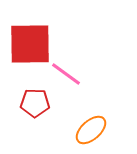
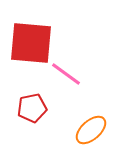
red square: moved 1 px right, 1 px up; rotated 6 degrees clockwise
red pentagon: moved 3 px left, 5 px down; rotated 12 degrees counterclockwise
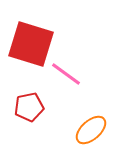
red square: moved 1 px down; rotated 12 degrees clockwise
red pentagon: moved 3 px left, 1 px up
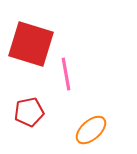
pink line: rotated 44 degrees clockwise
red pentagon: moved 5 px down
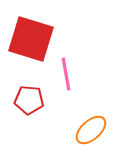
red square: moved 5 px up
red pentagon: moved 12 px up; rotated 16 degrees clockwise
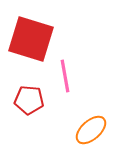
pink line: moved 1 px left, 2 px down
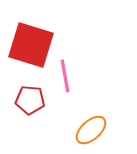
red square: moved 6 px down
red pentagon: moved 1 px right
